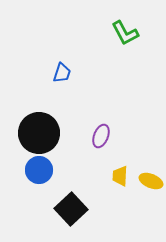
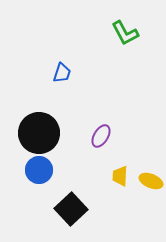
purple ellipse: rotated 10 degrees clockwise
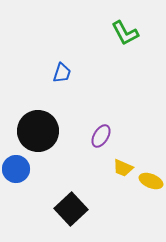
black circle: moved 1 px left, 2 px up
blue circle: moved 23 px left, 1 px up
yellow trapezoid: moved 3 px right, 8 px up; rotated 70 degrees counterclockwise
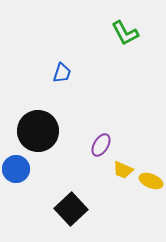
purple ellipse: moved 9 px down
yellow trapezoid: moved 2 px down
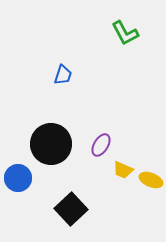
blue trapezoid: moved 1 px right, 2 px down
black circle: moved 13 px right, 13 px down
blue circle: moved 2 px right, 9 px down
yellow ellipse: moved 1 px up
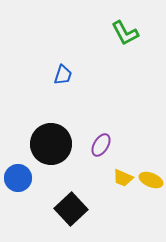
yellow trapezoid: moved 8 px down
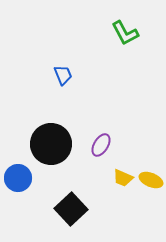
blue trapezoid: rotated 40 degrees counterclockwise
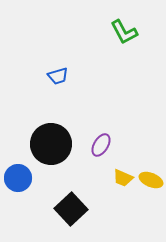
green L-shape: moved 1 px left, 1 px up
blue trapezoid: moved 5 px left, 1 px down; rotated 95 degrees clockwise
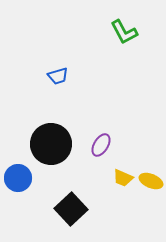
yellow ellipse: moved 1 px down
